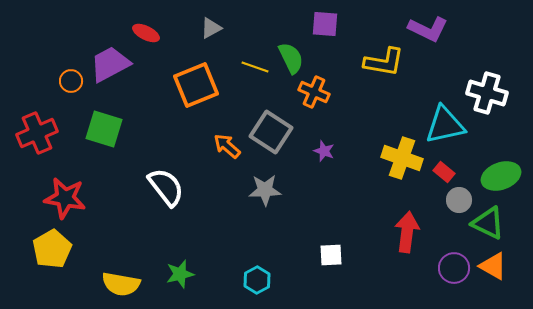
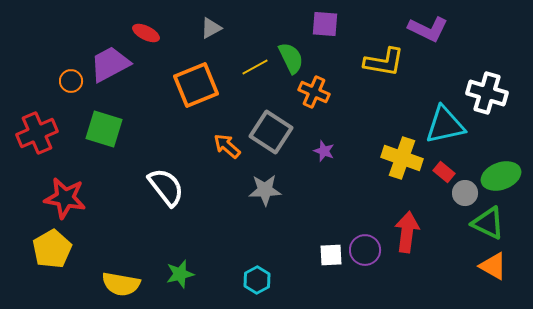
yellow line: rotated 48 degrees counterclockwise
gray circle: moved 6 px right, 7 px up
purple circle: moved 89 px left, 18 px up
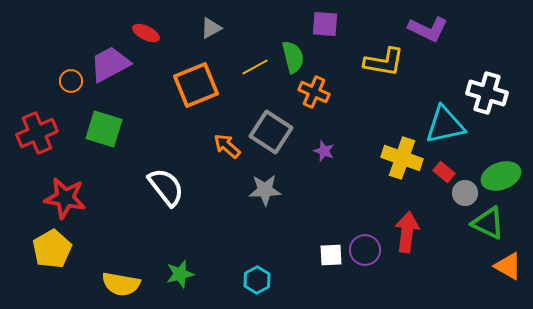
green semicircle: moved 2 px right, 1 px up; rotated 12 degrees clockwise
orange triangle: moved 15 px right
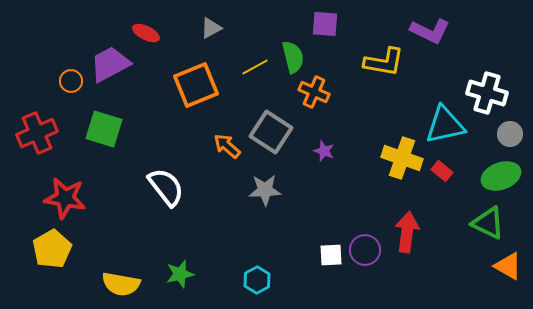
purple L-shape: moved 2 px right, 2 px down
red rectangle: moved 2 px left, 1 px up
gray circle: moved 45 px right, 59 px up
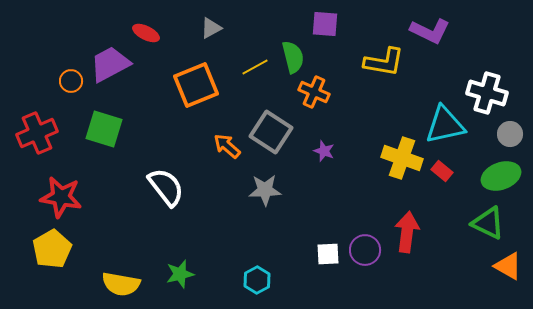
red star: moved 4 px left, 1 px up
white square: moved 3 px left, 1 px up
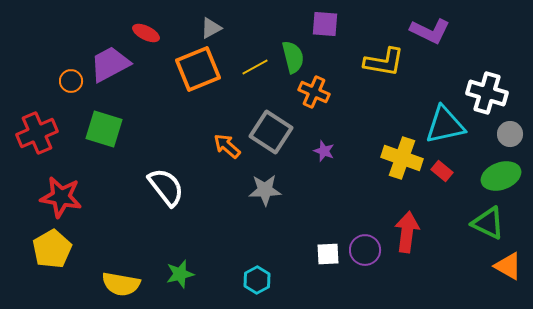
orange square: moved 2 px right, 16 px up
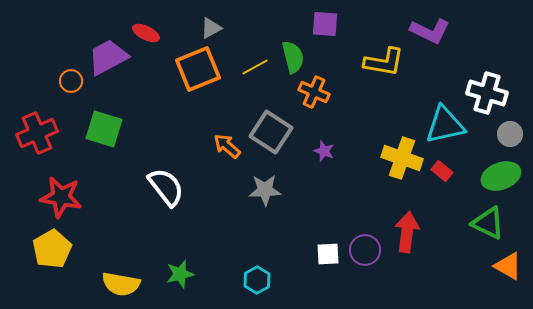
purple trapezoid: moved 2 px left, 7 px up
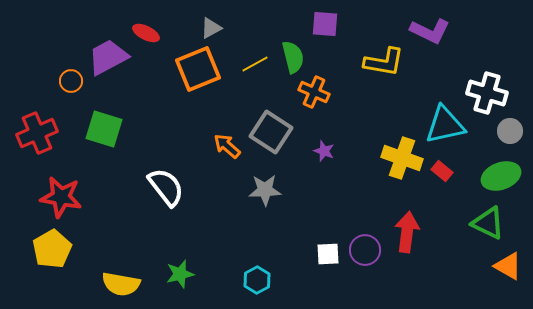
yellow line: moved 3 px up
gray circle: moved 3 px up
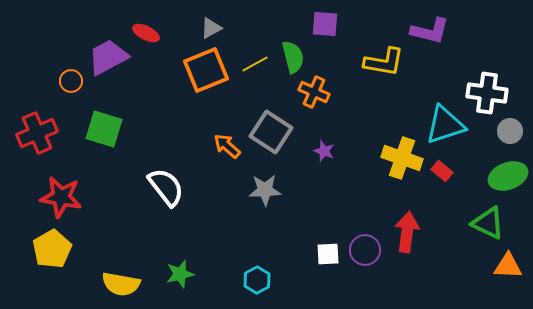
purple L-shape: rotated 12 degrees counterclockwise
orange square: moved 8 px right, 1 px down
white cross: rotated 9 degrees counterclockwise
cyan triangle: rotated 6 degrees counterclockwise
green ellipse: moved 7 px right
orange triangle: rotated 28 degrees counterclockwise
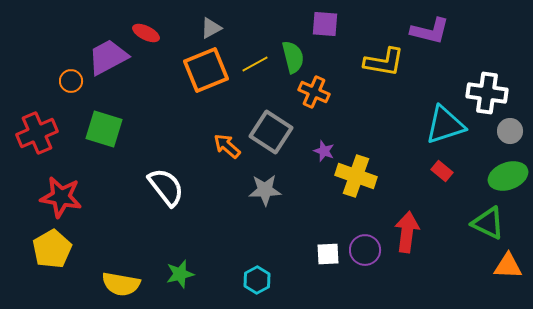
yellow cross: moved 46 px left, 18 px down
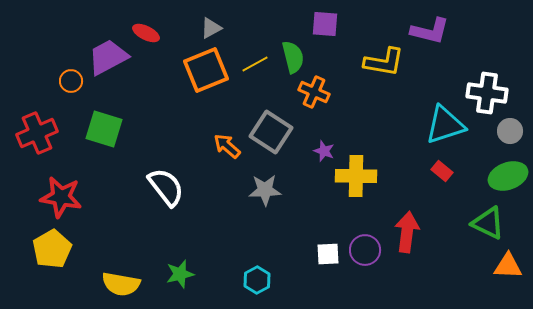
yellow cross: rotated 18 degrees counterclockwise
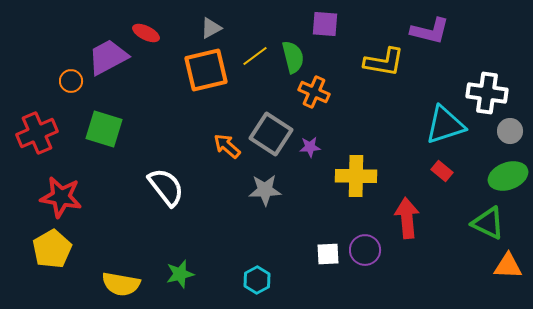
yellow line: moved 8 px up; rotated 8 degrees counterclockwise
orange square: rotated 9 degrees clockwise
gray square: moved 2 px down
purple star: moved 14 px left, 4 px up; rotated 25 degrees counterclockwise
red arrow: moved 14 px up; rotated 12 degrees counterclockwise
